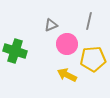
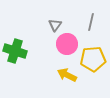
gray line: moved 2 px right, 1 px down
gray triangle: moved 4 px right; rotated 32 degrees counterclockwise
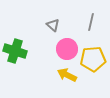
gray triangle: moved 2 px left; rotated 24 degrees counterclockwise
pink circle: moved 5 px down
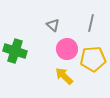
gray line: moved 1 px down
yellow arrow: moved 3 px left, 1 px down; rotated 18 degrees clockwise
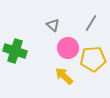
gray line: rotated 18 degrees clockwise
pink circle: moved 1 px right, 1 px up
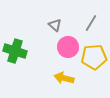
gray triangle: moved 2 px right
pink circle: moved 1 px up
yellow pentagon: moved 1 px right, 2 px up
yellow arrow: moved 2 px down; rotated 30 degrees counterclockwise
